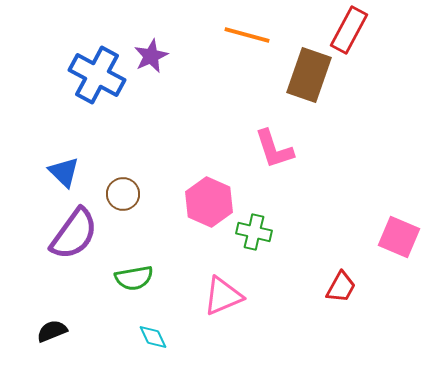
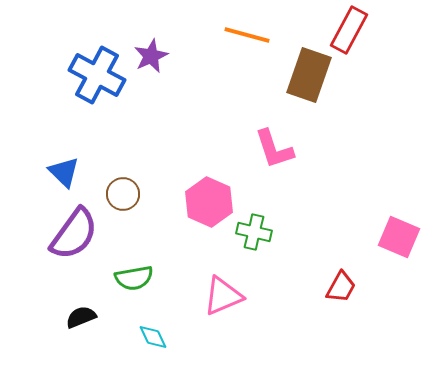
black semicircle: moved 29 px right, 14 px up
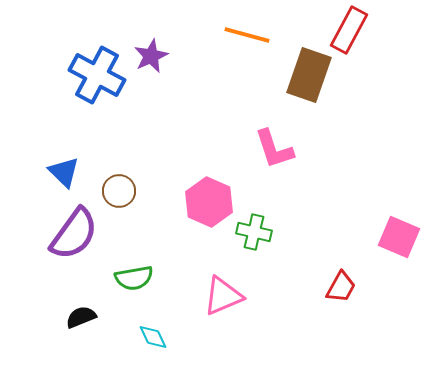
brown circle: moved 4 px left, 3 px up
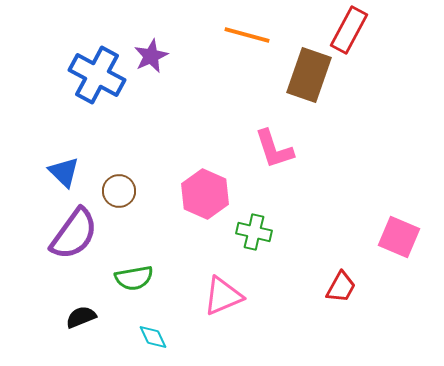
pink hexagon: moved 4 px left, 8 px up
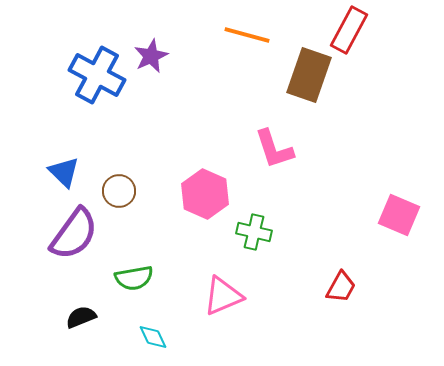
pink square: moved 22 px up
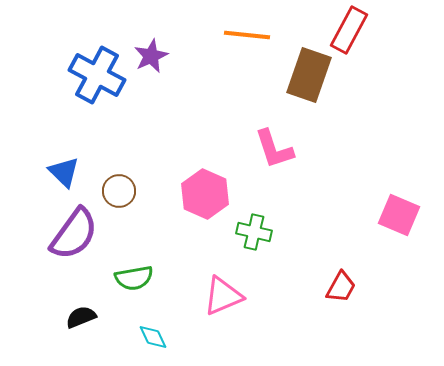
orange line: rotated 9 degrees counterclockwise
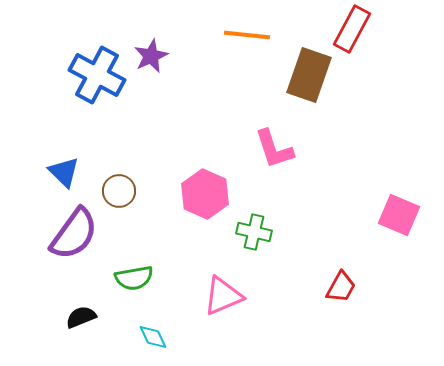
red rectangle: moved 3 px right, 1 px up
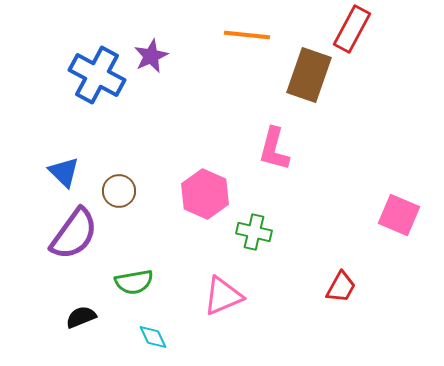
pink L-shape: rotated 33 degrees clockwise
green semicircle: moved 4 px down
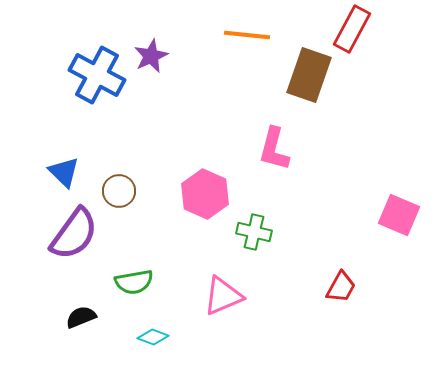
cyan diamond: rotated 44 degrees counterclockwise
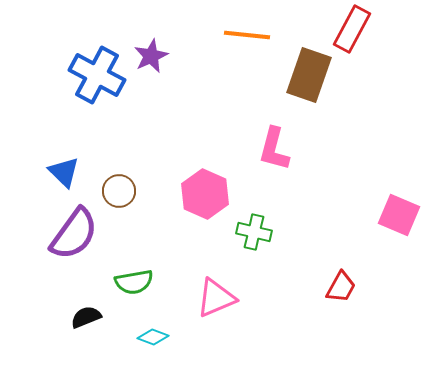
pink triangle: moved 7 px left, 2 px down
black semicircle: moved 5 px right
